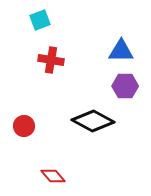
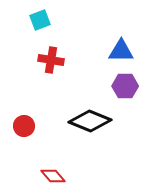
black diamond: moved 3 px left; rotated 6 degrees counterclockwise
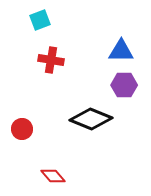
purple hexagon: moved 1 px left, 1 px up
black diamond: moved 1 px right, 2 px up
red circle: moved 2 px left, 3 px down
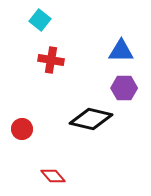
cyan square: rotated 30 degrees counterclockwise
purple hexagon: moved 3 px down
black diamond: rotated 9 degrees counterclockwise
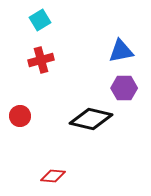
cyan square: rotated 20 degrees clockwise
blue triangle: rotated 12 degrees counterclockwise
red cross: moved 10 px left; rotated 25 degrees counterclockwise
red circle: moved 2 px left, 13 px up
red diamond: rotated 45 degrees counterclockwise
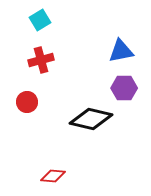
red circle: moved 7 px right, 14 px up
